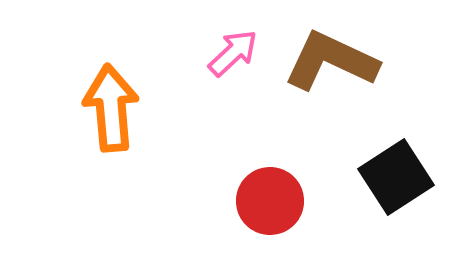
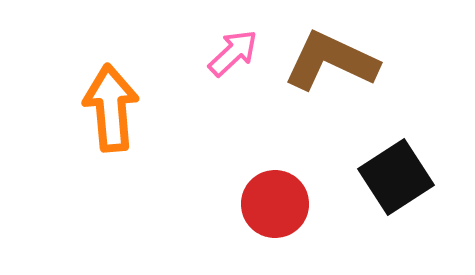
red circle: moved 5 px right, 3 px down
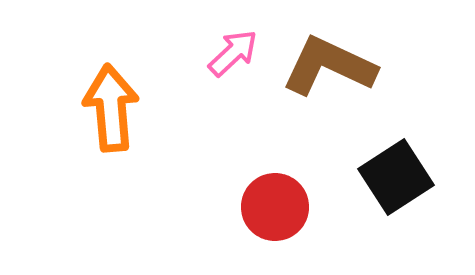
brown L-shape: moved 2 px left, 5 px down
red circle: moved 3 px down
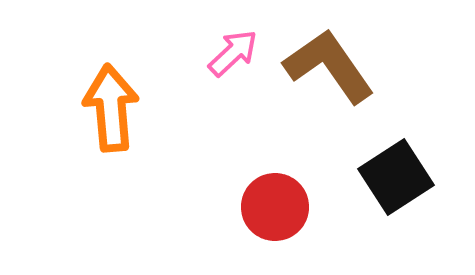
brown L-shape: rotated 30 degrees clockwise
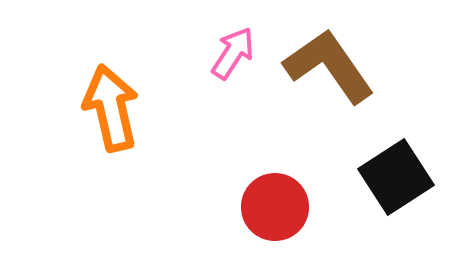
pink arrow: rotated 14 degrees counterclockwise
orange arrow: rotated 8 degrees counterclockwise
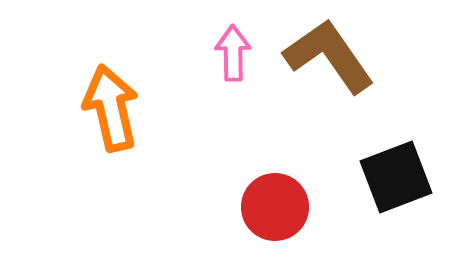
pink arrow: rotated 34 degrees counterclockwise
brown L-shape: moved 10 px up
black square: rotated 12 degrees clockwise
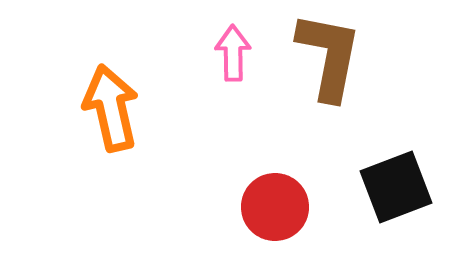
brown L-shape: rotated 46 degrees clockwise
black square: moved 10 px down
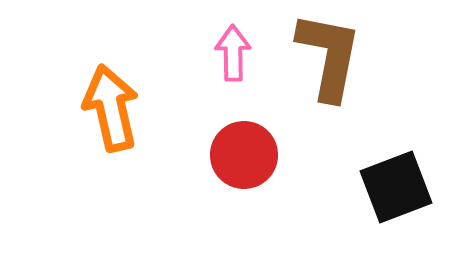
red circle: moved 31 px left, 52 px up
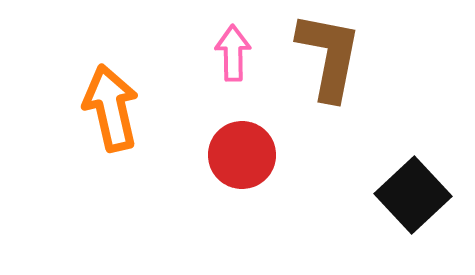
red circle: moved 2 px left
black square: moved 17 px right, 8 px down; rotated 22 degrees counterclockwise
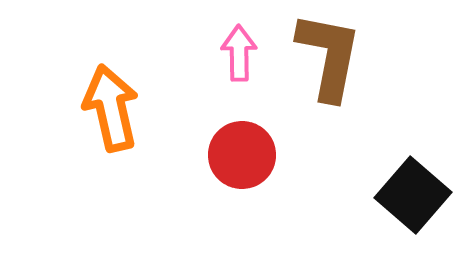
pink arrow: moved 6 px right
black square: rotated 6 degrees counterclockwise
